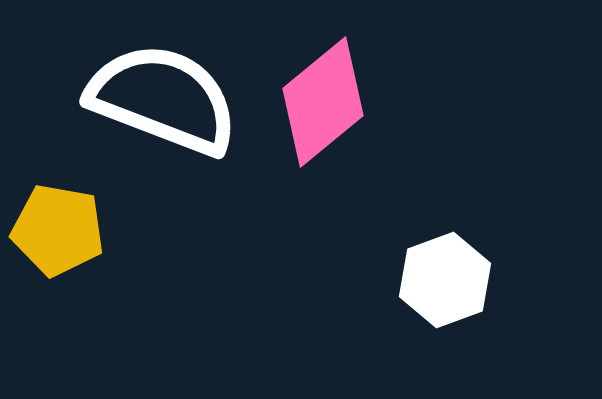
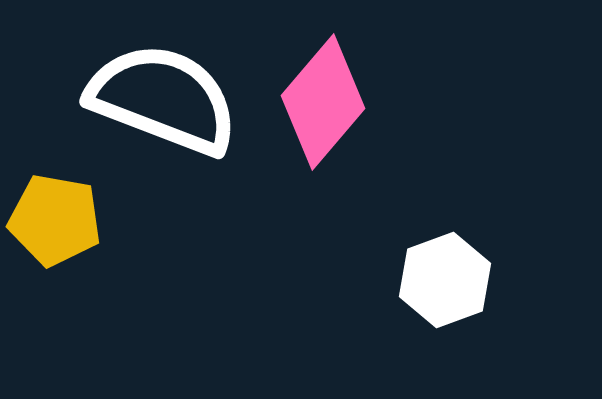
pink diamond: rotated 10 degrees counterclockwise
yellow pentagon: moved 3 px left, 10 px up
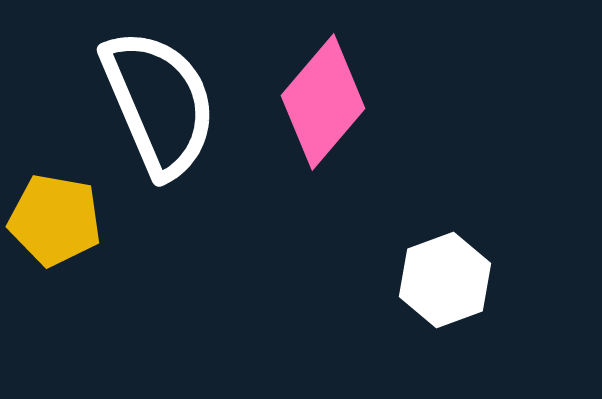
white semicircle: moved 4 px left, 4 px down; rotated 46 degrees clockwise
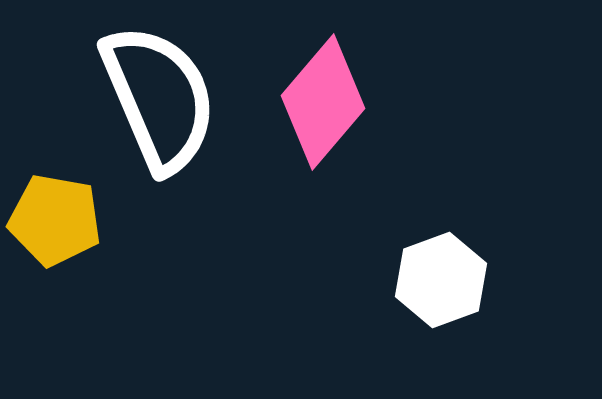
white semicircle: moved 5 px up
white hexagon: moved 4 px left
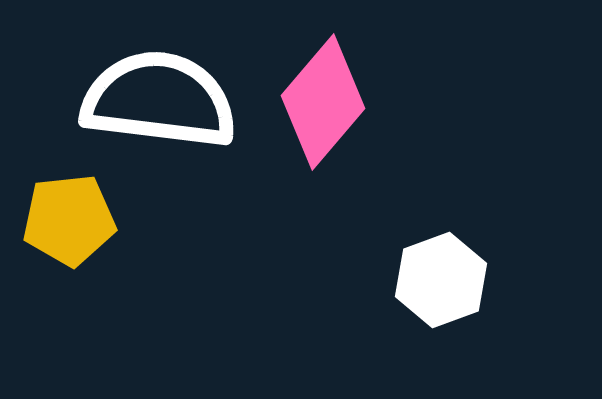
white semicircle: moved 2 px down; rotated 60 degrees counterclockwise
yellow pentagon: moved 14 px right; rotated 16 degrees counterclockwise
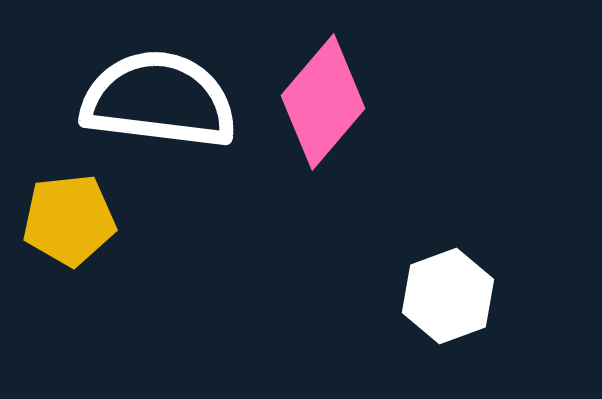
white hexagon: moved 7 px right, 16 px down
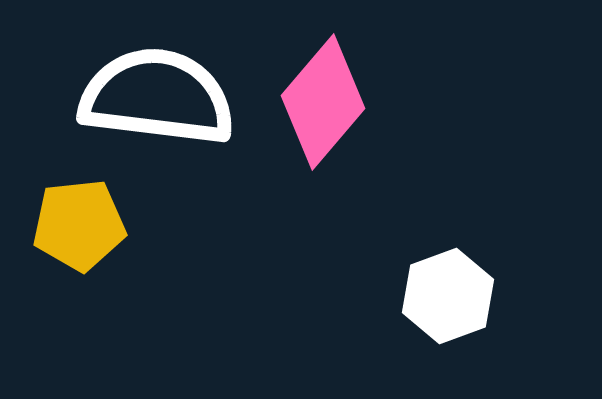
white semicircle: moved 2 px left, 3 px up
yellow pentagon: moved 10 px right, 5 px down
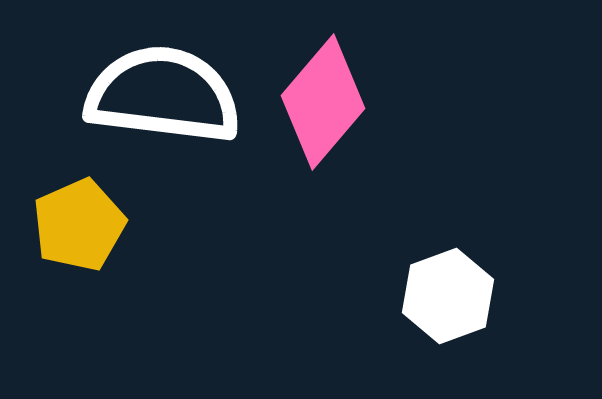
white semicircle: moved 6 px right, 2 px up
yellow pentagon: rotated 18 degrees counterclockwise
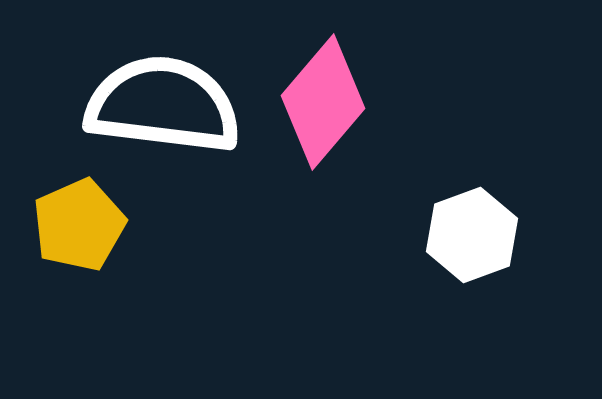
white semicircle: moved 10 px down
white hexagon: moved 24 px right, 61 px up
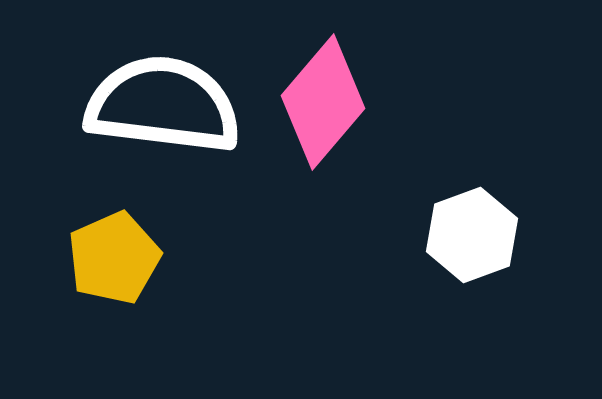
yellow pentagon: moved 35 px right, 33 px down
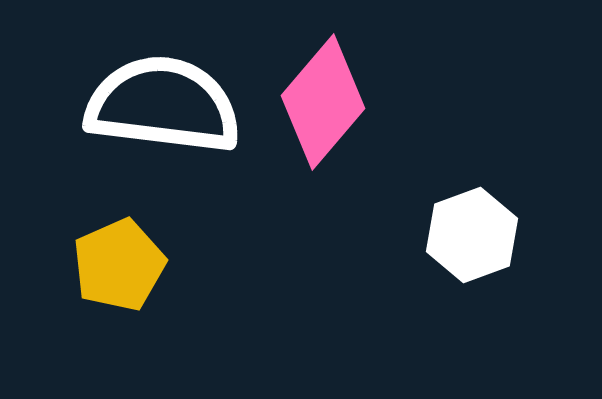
yellow pentagon: moved 5 px right, 7 px down
